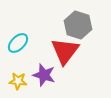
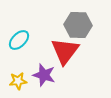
gray hexagon: rotated 16 degrees counterclockwise
cyan ellipse: moved 1 px right, 3 px up
yellow star: rotated 12 degrees counterclockwise
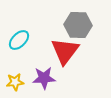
purple star: moved 3 px down; rotated 20 degrees counterclockwise
yellow star: moved 3 px left, 1 px down
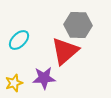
red triangle: rotated 12 degrees clockwise
yellow star: moved 1 px left, 1 px down; rotated 12 degrees counterclockwise
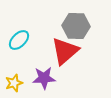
gray hexagon: moved 2 px left, 1 px down
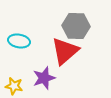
cyan ellipse: moved 1 px down; rotated 55 degrees clockwise
purple star: rotated 15 degrees counterclockwise
yellow star: moved 3 px down; rotated 30 degrees clockwise
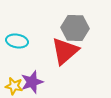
gray hexagon: moved 1 px left, 2 px down
cyan ellipse: moved 2 px left
purple star: moved 12 px left, 4 px down
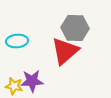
cyan ellipse: rotated 15 degrees counterclockwise
purple star: moved 1 px up; rotated 15 degrees clockwise
